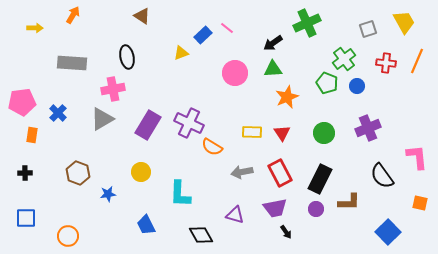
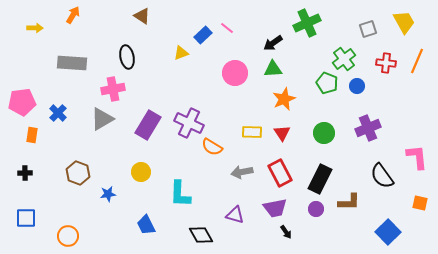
orange star at (287, 97): moved 3 px left, 2 px down
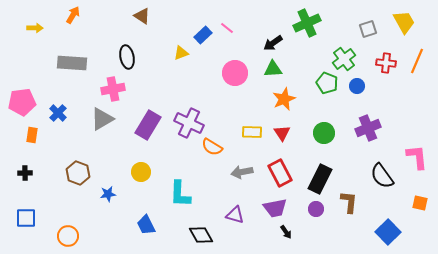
brown L-shape at (349, 202): rotated 85 degrees counterclockwise
